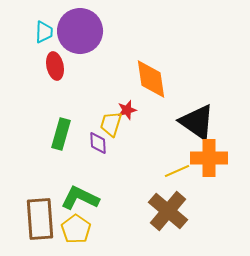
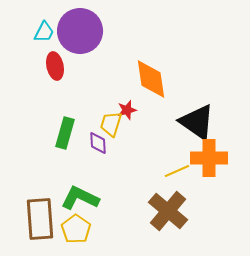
cyan trapezoid: rotated 25 degrees clockwise
green rectangle: moved 4 px right, 1 px up
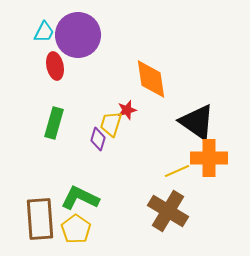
purple circle: moved 2 px left, 4 px down
green rectangle: moved 11 px left, 10 px up
purple diamond: moved 4 px up; rotated 20 degrees clockwise
brown cross: rotated 9 degrees counterclockwise
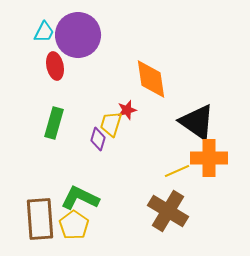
yellow pentagon: moved 2 px left, 4 px up
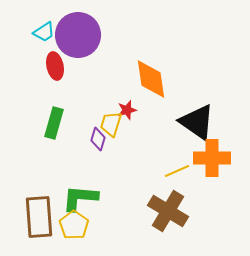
cyan trapezoid: rotated 30 degrees clockwise
orange cross: moved 3 px right
green L-shape: rotated 21 degrees counterclockwise
brown rectangle: moved 1 px left, 2 px up
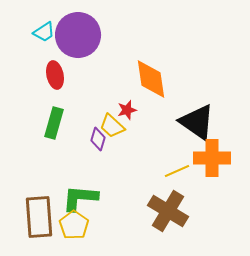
red ellipse: moved 9 px down
yellow trapezoid: moved 1 px right, 2 px down; rotated 64 degrees counterclockwise
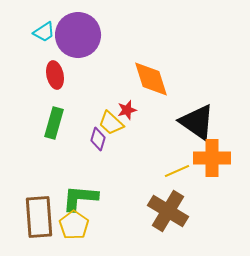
orange diamond: rotated 9 degrees counterclockwise
yellow trapezoid: moved 1 px left, 3 px up
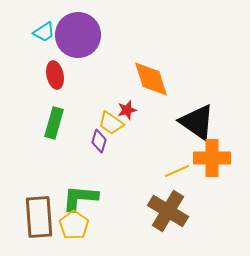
yellow trapezoid: rotated 8 degrees counterclockwise
purple diamond: moved 1 px right, 2 px down
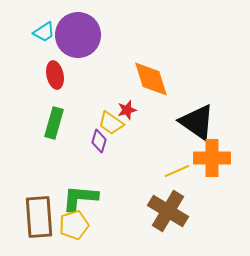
yellow pentagon: rotated 20 degrees clockwise
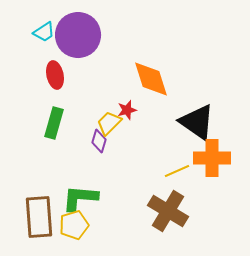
yellow trapezoid: moved 2 px left; rotated 100 degrees clockwise
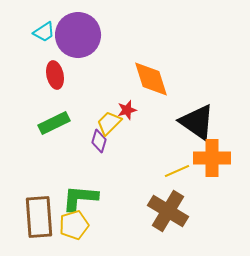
green rectangle: rotated 48 degrees clockwise
